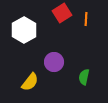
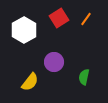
red square: moved 3 px left, 5 px down
orange line: rotated 32 degrees clockwise
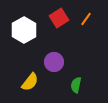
green semicircle: moved 8 px left, 8 px down
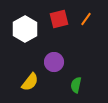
red square: moved 1 px down; rotated 18 degrees clockwise
white hexagon: moved 1 px right, 1 px up
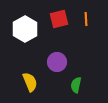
orange line: rotated 40 degrees counterclockwise
purple circle: moved 3 px right
yellow semicircle: rotated 60 degrees counterclockwise
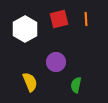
purple circle: moved 1 px left
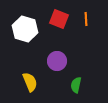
red square: rotated 36 degrees clockwise
white hexagon: rotated 15 degrees counterclockwise
purple circle: moved 1 px right, 1 px up
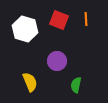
red square: moved 1 px down
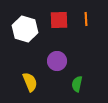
red square: rotated 24 degrees counterclockwise
green semicircle: moved 1 px right, 1 px up
